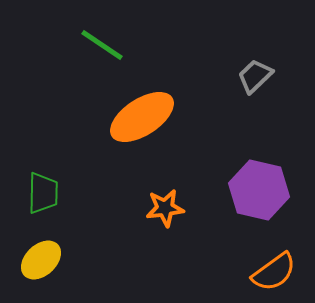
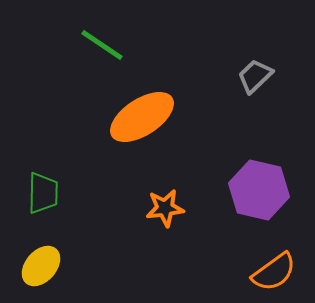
yellow ellipse: moved 6 px down; rotated 6 degrees counterclockwise
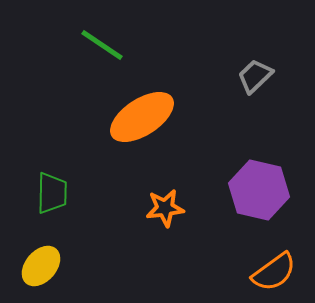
green trapezoid: moved 9 px right
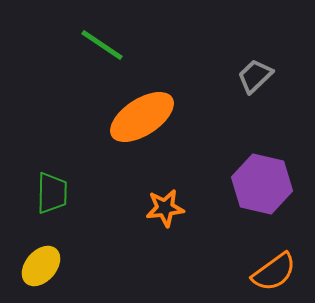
purple hexagon: moved 3 px right, 6 px up
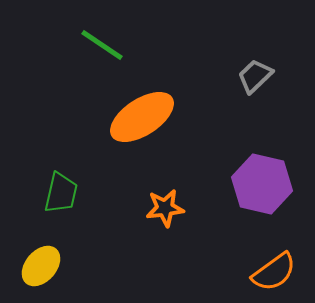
green trapezoid: moved 9 px right; rotated 12 degrees clockwise
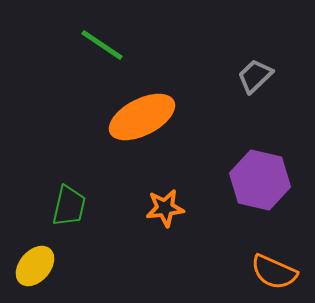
orange ellipse: rotated 6 degrees clockwise
purple hexagon: moved 2 px left, 4 px up
green trapezoid: moved 8 px right, 13 px down
yellow ellipse: moved 6 px left
orange semicircle: rotated 60 degrees clockwise
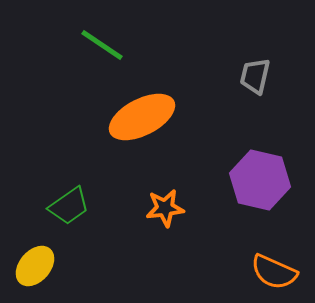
gray trapezoid: rotated 33 degrees counterclockwise
green trapezoid: rotated 42 degrees clockwise
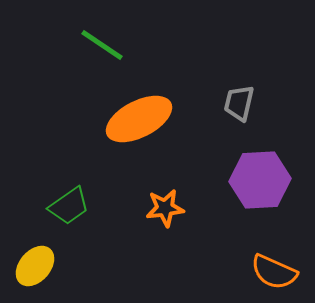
gray trapezoid: moved 16 px left, 27 px down
orange ellipse: moved 3 px left, 2 px down
purple hexagon: rotated 16 degrees counterclockwise
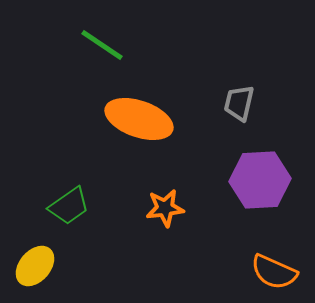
orange ellipse: rotated 46 degrees clockwise
